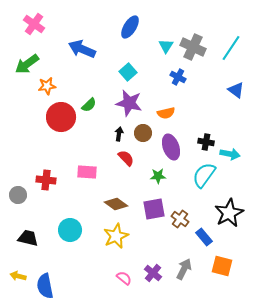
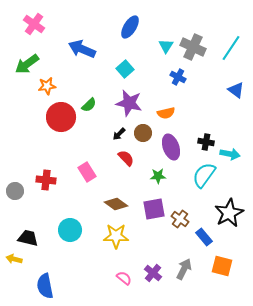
cyan square: moved 3 px left, 3 px up
black arrow: rotated 144 degrees counterclockwise
pink rectangle: rotated 54 degrees clockwise
gray circle: moved 3 px left, 4 px up
yellow star: rotated 25 degrees clockwise
yellow arrow: moved 4 px left, 17 px up
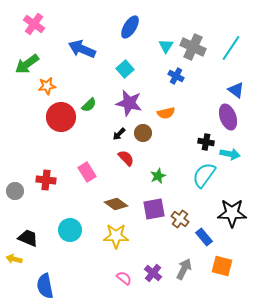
blue cross: moved 2 px left, 1 px up
purple ellipse: moved 57 px right, 30 px up
green star: rotated 21 degrees counterclockwise
black star: moved 3 px right; rotated 28 degrees clockwise
black trapezoid: rotated 10 degrees clockwise
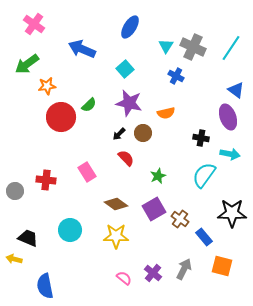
black cross: moved 5 px left, 4 px up
purple square: rotated 20 degrees counterclockwise
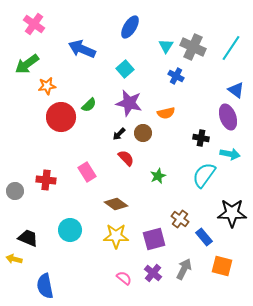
purple square: moved 30 px down; rotated 15 degrees clockwise
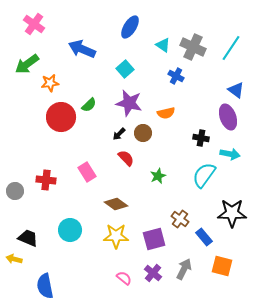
cyan triangle: moved 3 px left, 1 px up; rotated 28 degrees counterclockwise
orange star: moved 3 px right, 3 px up
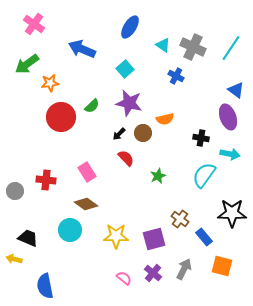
green semicircle: moved 3 px right, 1 px down
orange semicircle: moved 1 px left, 6 px down
brown diamond: moved 30 px left
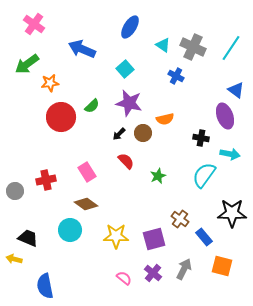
purple ellipse: moved 3 px left, 1 px up
red semicircle: moved 3 px down
red cross: rotated 18 degrees counterclockwise
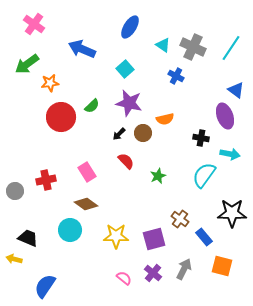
blue semicircle: rotated 45 degrees clockwise
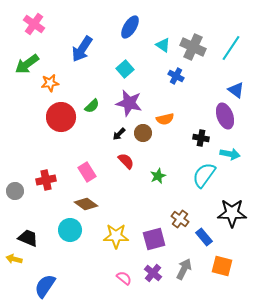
blue arrow: rotated 80 degrees counterclockwise
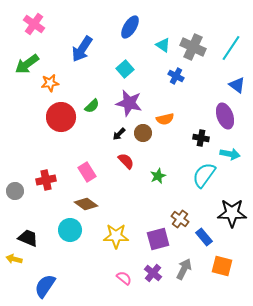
blue triangle: moved 1 px right, 5 px up
purple square: moved 4 px right
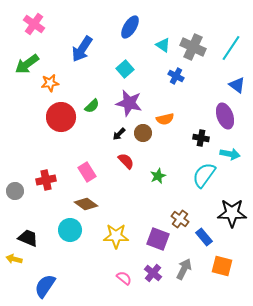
purple square: rotated 35 degrees clockwise
